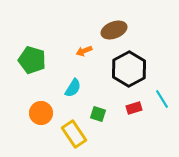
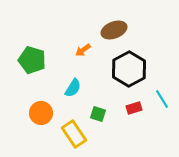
orange arrow: moved 1 px left, 1 px up; rotated 14 degrees counterclockwise
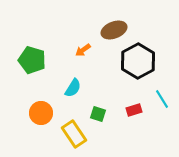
black hexagon: moved 9 px right, 8 px up
red rectangle: moved 2 px down
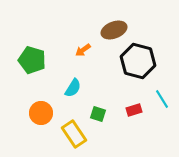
black hexagon: rotated 16 degrees counterclockwise
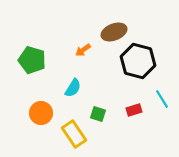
brown ellipse: moved 2 px down
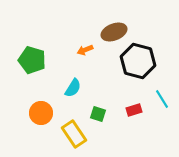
orange arrow: moved 2 px right; rotated 14 degrees clockwise
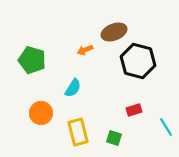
cyan line: moved 4 px right, 28 px down
green square: moved 16 px right, 24 px down
yellow rectangle: moved 4 px right, 2 px up; rotated 20 degrees clockwise
